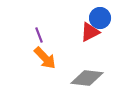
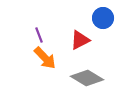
blue circle: moved 3 px right
red triangle: moved 10 px left, 8 px down
gray diamond: rotated 24 degrees clockwise
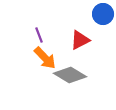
blue circle: moved 4 px up
gray diamond: moved 17 px left, 3 px up
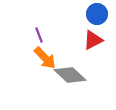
blue circle: moved 6 px left
red triangle: moved 13 px right
gray diamond: rotated 12 degrees clockwise
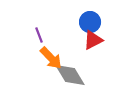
blue circle: moved 7 px left, 8 px down
orange arrow: moved 6 px right
gray diamond: rotated 16 degrees clockwise
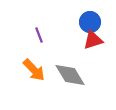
red triangle: rotated 10 degrees clockwise
orange arrow: moved 17 px left, 12 px down
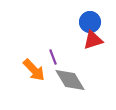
purple line: moved 14 px right, 22 px down
gray diamond: moved 5 px down
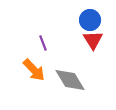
blue circle: moved 2 px up
red triangle: rotated 45 degrees counterclockwise
purple line: moved 10 px left, 14 px up
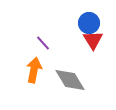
blue circle: moved 1 px left, 3 px down
purple line: rotated 21 degrees counterclockwise
orange arrow: rotated 125 degrees counterclockwise
